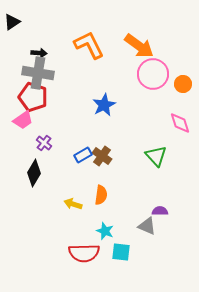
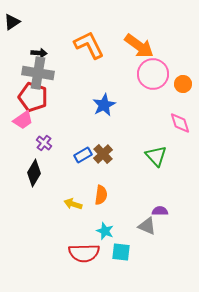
brown cross: moved 1 px right, 2 px up; rotated 12 degrees clockwise
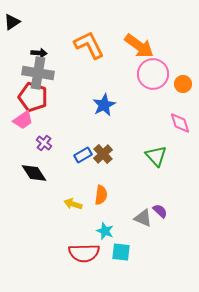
black diamond: rotated 64 degrees counterclockwise
purple semicircle: rotated 42 degrees clockwise
gray triangle: moved 4 px left, 8 px up
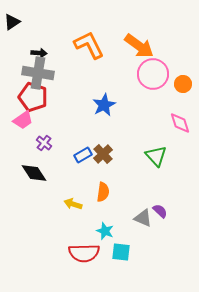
orange semicircle: moved 2 px right, 3 px up
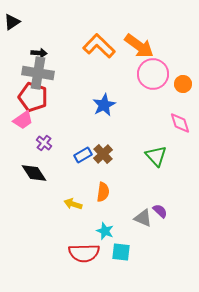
orange L-shape: moved 10 px right, 1 px down; rotated 20 degrees counterclockwise
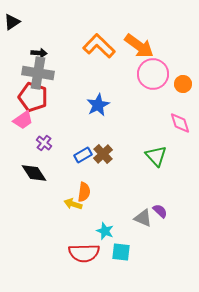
blue star: moved 6 px left
orange semicircle: moved 19 px left
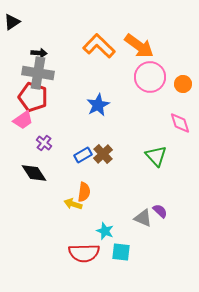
pink circle: moved 3 px left, 3 px down
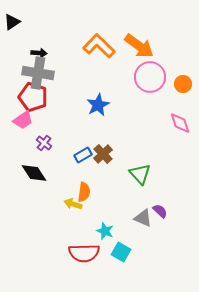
green triangle: moved 16 px left, 18 px down
cyan square: rotated 24 degrees clockwise
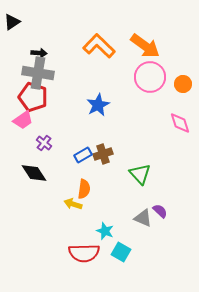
orange arrow: moved 6 px right
brown cross: rotated 24 degrees clockwise
orange semicircle: moved 3 px up
